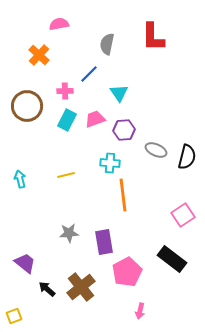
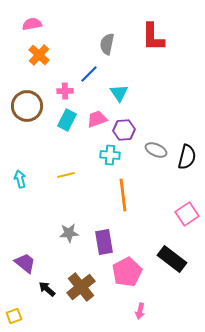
pink semicircle: moved 27 px left
pink trapezoid: moved 2 px right
cyan cross: moved 8 px up
pink square: moved 4 px right, 1 px up
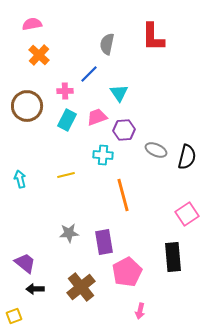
pink trapezoid: moved 2 px up
cyan cross: moved 7 px left
orange line: rotated 8 degrees counterclockwise
black rectangle: moved 1 px right, 2 px up; rotated 48 degrees clockwise
black arrow: moved 12 px left; rotated 42 degrees counterclockwise
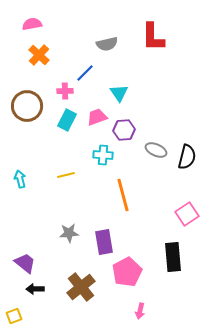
gray semicircle: rotated 115 degrees counterclockwise
blue line: moved 4 px left, 1 px up
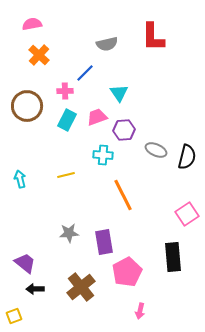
orange line: rotated 12 degrees counterclockwise
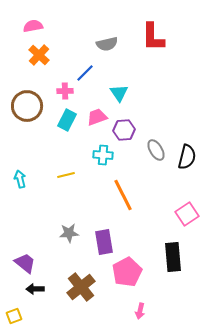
pink semicircle: moved 1 px right, 2 px down
gray ellipse: rotated 35 degrees clockwise
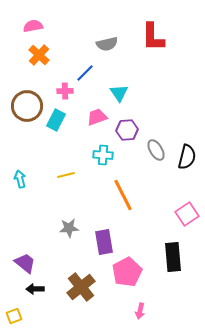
cyan rectangle: moved 11 px left
purple hexagon: moved 3 px right
gray star: moved 5 px up
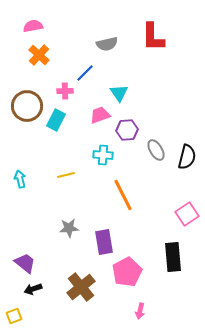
pink trapezoid: moved 3 px right, 2 px up
black arrow: moved 2 px left; rotated 18 degrees counterclockwise
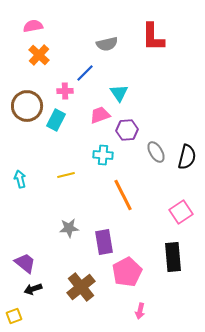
gray ellipse: moved 2 px down
pink square: moved 6 px left, 2 px up
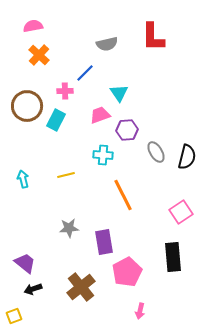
cyan arrow: moved 3 px right
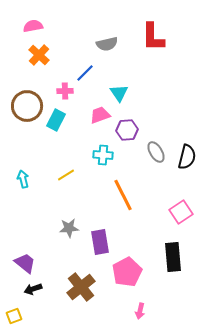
yellow line: rotated 18 degrees counterclockwise
purple rectangle: moved 4 px left
